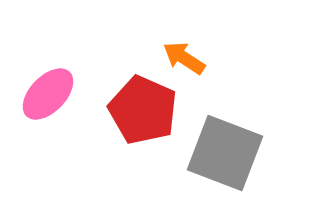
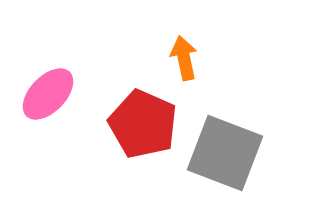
orange arrow: rotated 45 degrees clockwise
red pentagon: moved 14 px down
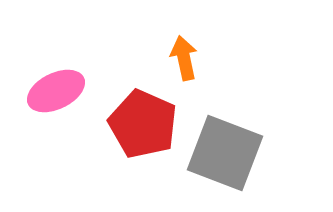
pink ellipse: moved 8 px right, 3 px up; rotated 20 degrees clockwise
